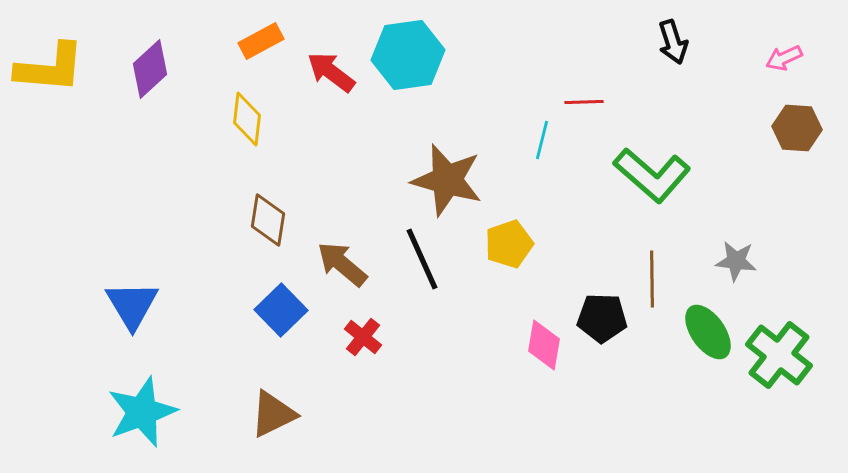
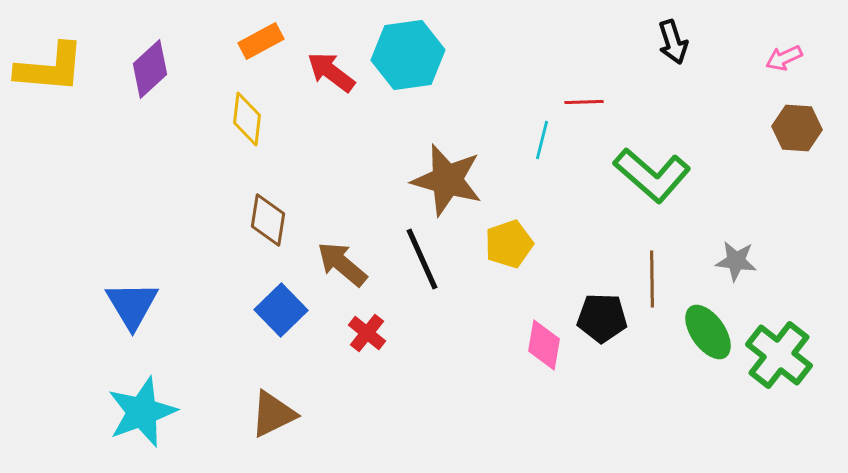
red cross: moved 4 px right, 4 px up
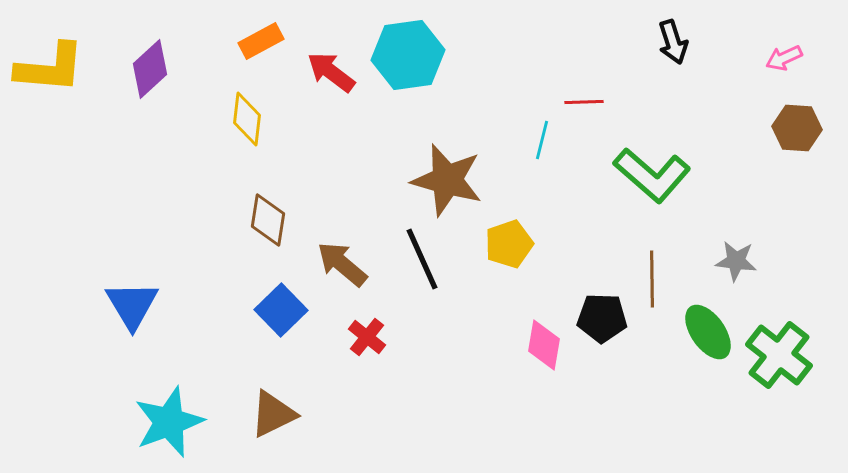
red cross: moved 4 px down
cyan star: moved 27 px right, 10 px down
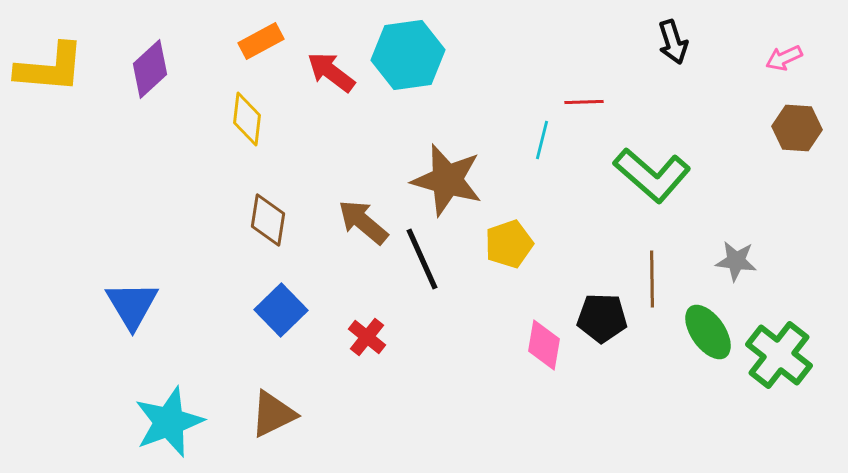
brown arrow: moved 21 px right, 42 px up
